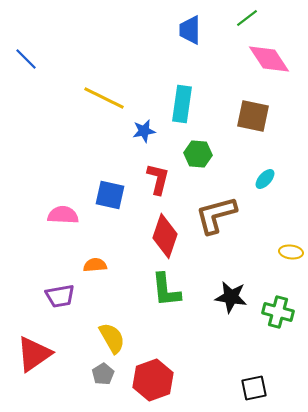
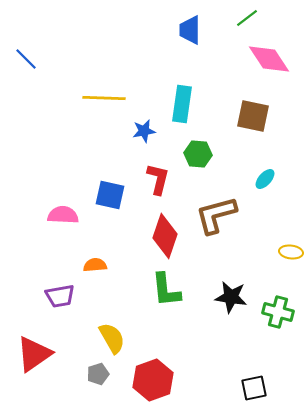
yellow line: rotated 24 degrees counterclockwise
gray pentagon: moved 5 px left; rotated 15 degrees clockwise
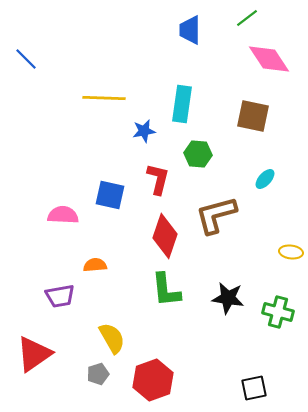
black star: moved 3 px left, 1 px down
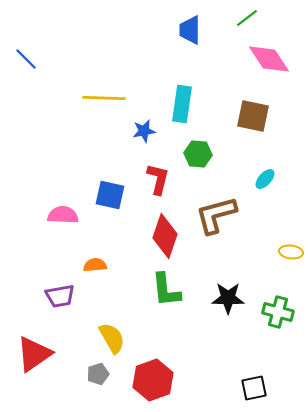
black star: rotated 8 degrees counterclockwise
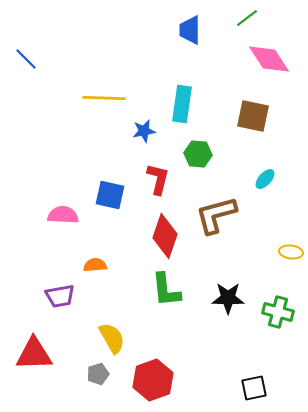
red triangle: rotated 33 degrees clockwise
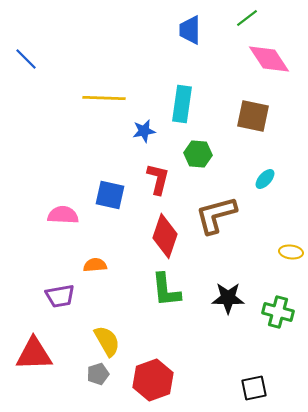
yellow semicircle: moved 5 px left, 3 px down
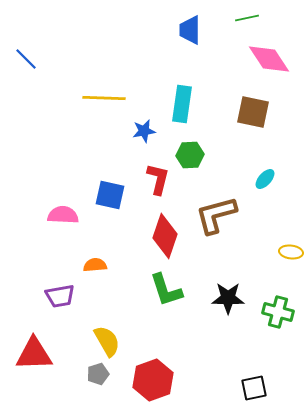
green line: rotated 25 degrees clockwise
brown square: moved 4 px up
green hexagon: moved 8 px left, 1 px down; rotated 8 degrees counterclockwise
green L-shape: rotated 12 degrees counterclockwise
